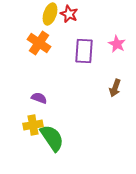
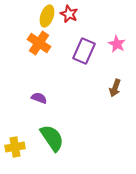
yellow ellipse: moved 3 px left, 2 px down
purple rectangle: rotated 20 degrees clockwise
yellow cross: moved 18 px left, 22 px down
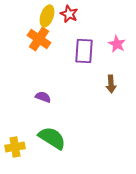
orange cross: moved 4 px up
purple rectangle: rotated 20 degrees counterclockwise
brown arrow: moved 4 px left, 4 px up; rotated 24 degrees counterclockwise
purple semicircle: moved 4 px right, 1 px up
green semicircle: rotated 24 degrees counterclockwise
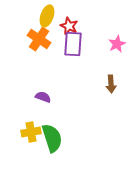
red star: moved 12 px down
pink star: rotated 18 degrees clockwise
purple rectangle: moved 11 px left, 7 px up
green semicircle: rotated 40 degrees clockwise
yellow cross: moved 16 px right, 15 px up
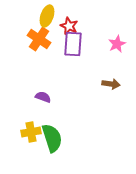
brown arrow: rotated 78 degrees counterclockwise
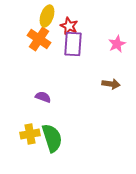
yellow cross: moved 1 px left, 2 px down
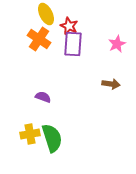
yellow ellipse: moved 1 px left, 2 px up; rotated 45 degrees counterclockwise
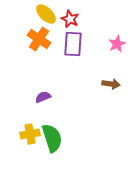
yellow ellipse: rotated 20 degrees counterclockwise
red star: moved 1 px right, 7 px up
purple semicircle: rotated 42 degrees counterclockwise
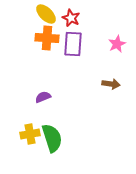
red star: moved 1 px right, 1 px up
orange cross: moved 8 px right, 1 px up; rotated 30 degrees counterclockwise
